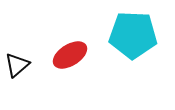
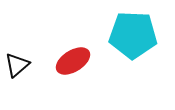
red ellipse: moved 3 px right, 6 px down
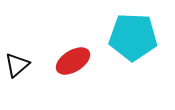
cyan pentagon: moved 2 px down
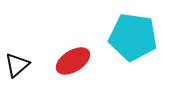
cyan pentagon: rotated 6 degrees clockwise
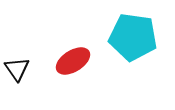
black triangle: moved 4 px down; rotated 24 degrees counterclockwise
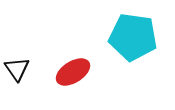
red ellipse: moved 11 px down
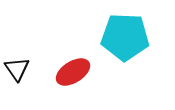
cyan pentagon: moved 8 px left; rotated 6 degrees counterclockwise
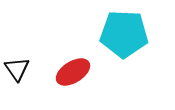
cyan pentagon: moved 1 px left, 3 px up
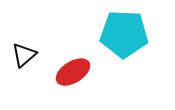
black triangle: moved 7 px right, 14 px up; rotated 24 degrees clockwise
